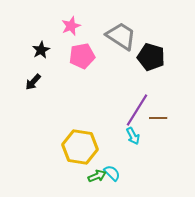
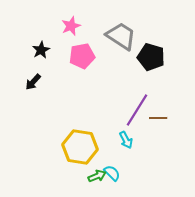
cyan arrow: moved 7 px left, 4 px down
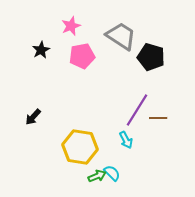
black arrow: moved 35 px down
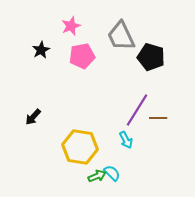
gray trapezoid: rotated 148 degrees counterclockwise
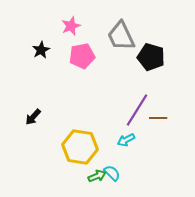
cyan arrow: rotated 90 degrees clockwise
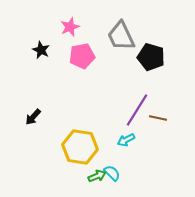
pink star: moved 1 px left, 1 px down
black star: rotated 18 degrees counterclockwise
brown line: rotated 12 degrees clockwise
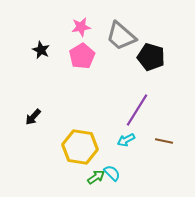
pink star: moved 11 px right; rotated 12 degrees clockwise
gray trapezoid: rotated 24 degrees counterclockwise
pink pentagon: rotated 20 degrees counterclockwise
brown line: moved 6 px right, 23 px down
green arrow: moved 1 px left, 1 px down; rotated 12 degrees counterclockwise
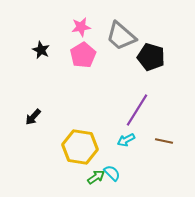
pink pentagon: moved 1 px right, 1 px up
